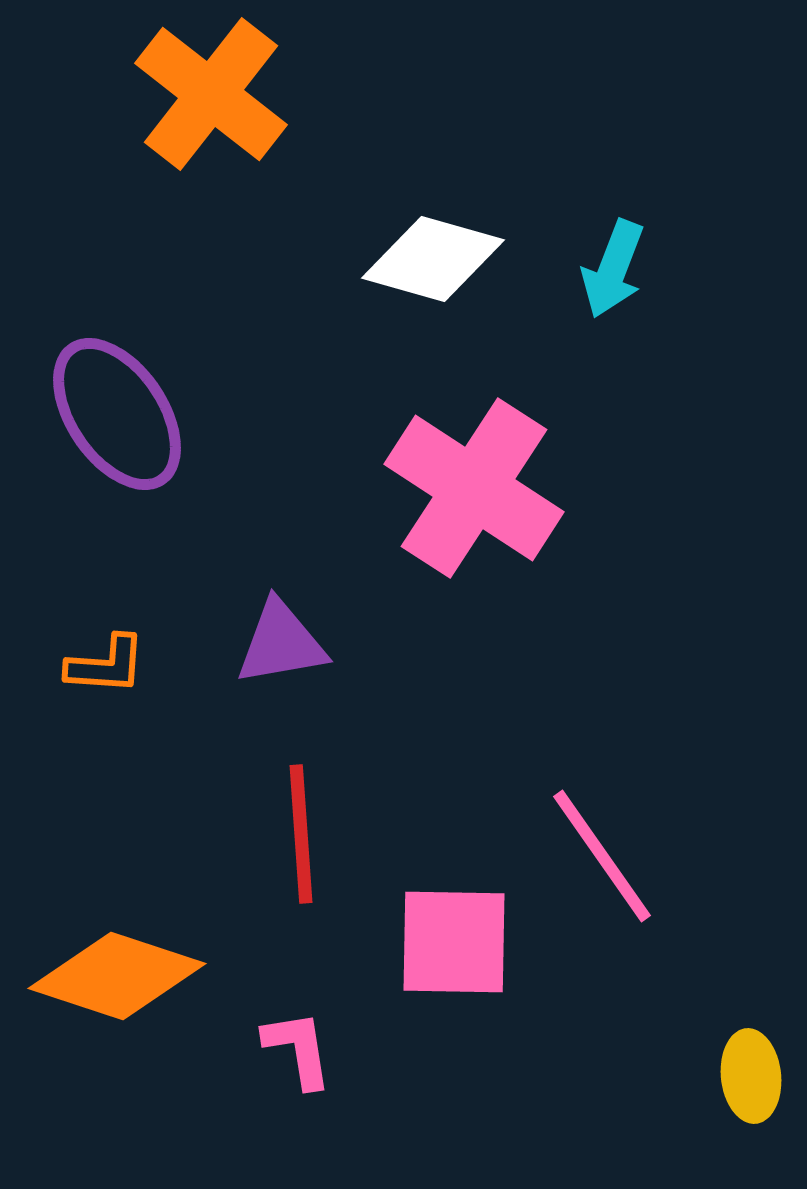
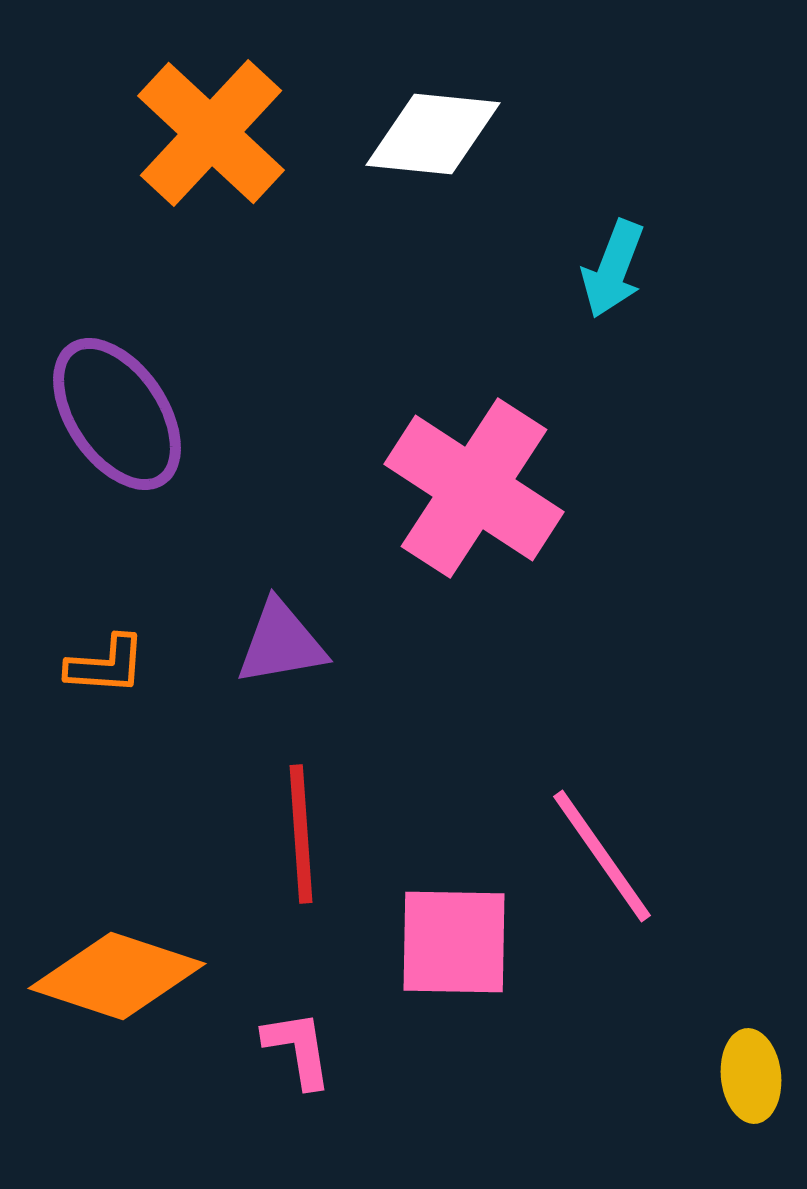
orange cross: moved 39 px down; rotated 5 degrees clockwise
white diamond: moved 125 px up; rotated 10 degrees counterclockwise
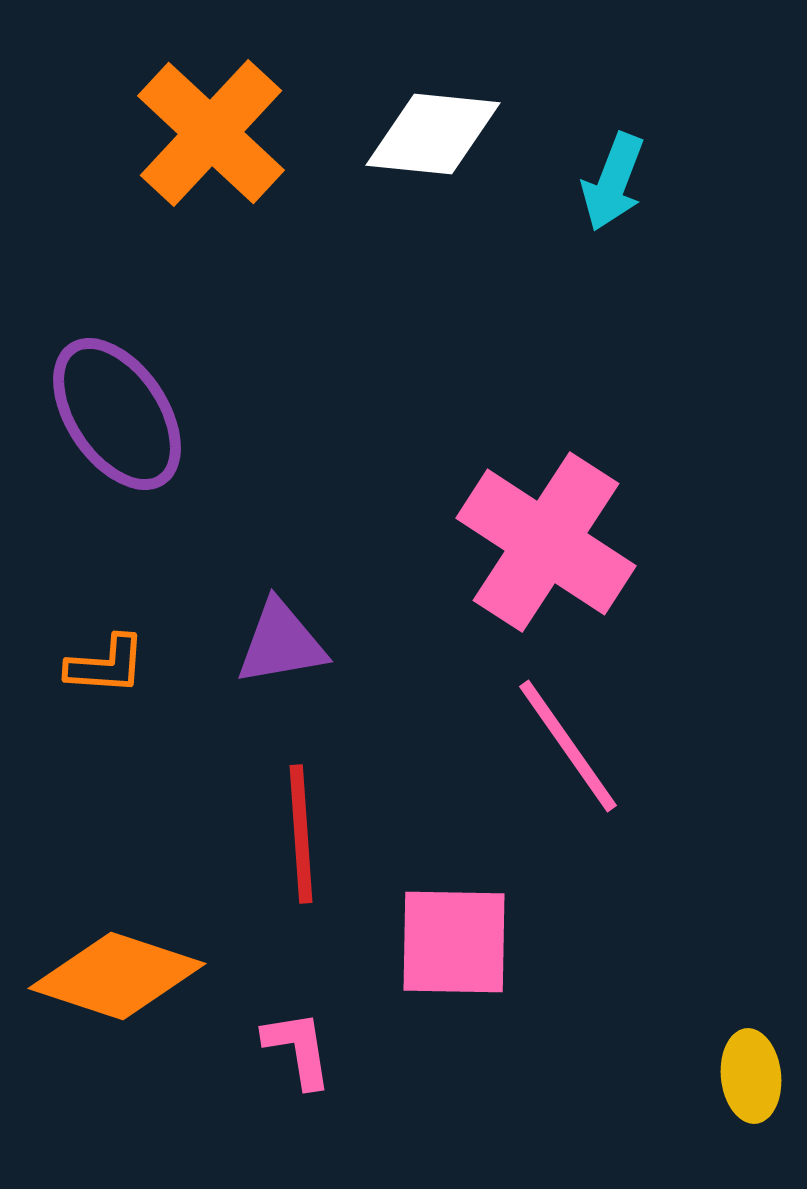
cyan arrow: moved 87 px up
pink cross: moved 72 px right, 54 px down
pink line: moved 34 px left, 110 px up
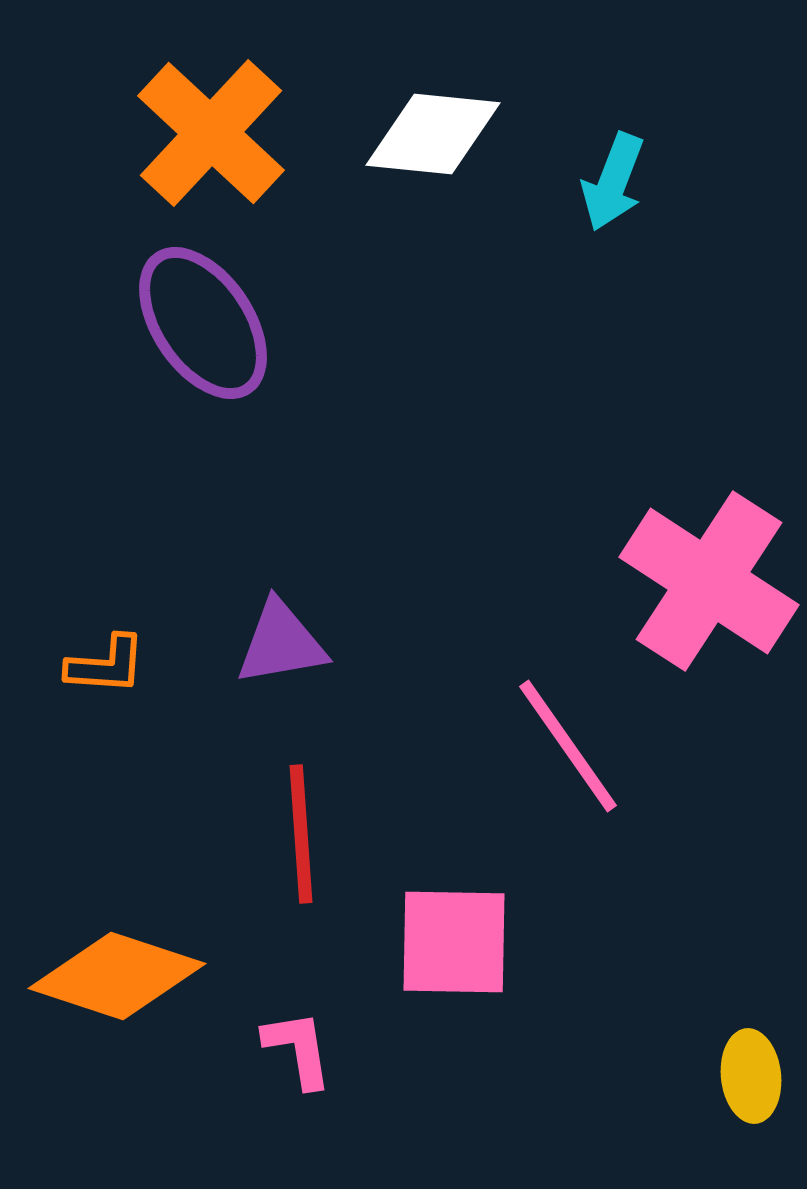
purple ellipse: moved 86 px right, 91 px up
pink cross: moved 163 px right, 39 px down
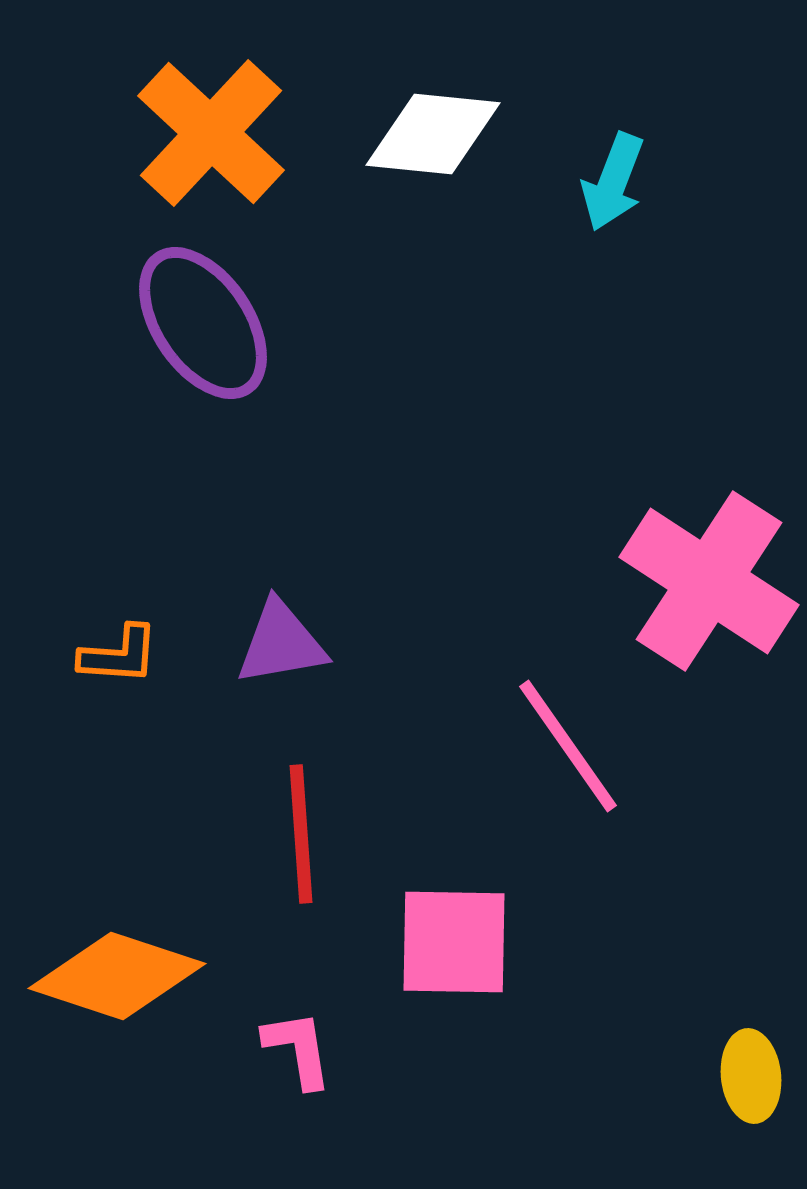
orange L-shape: moved 13 px right, 10 px up
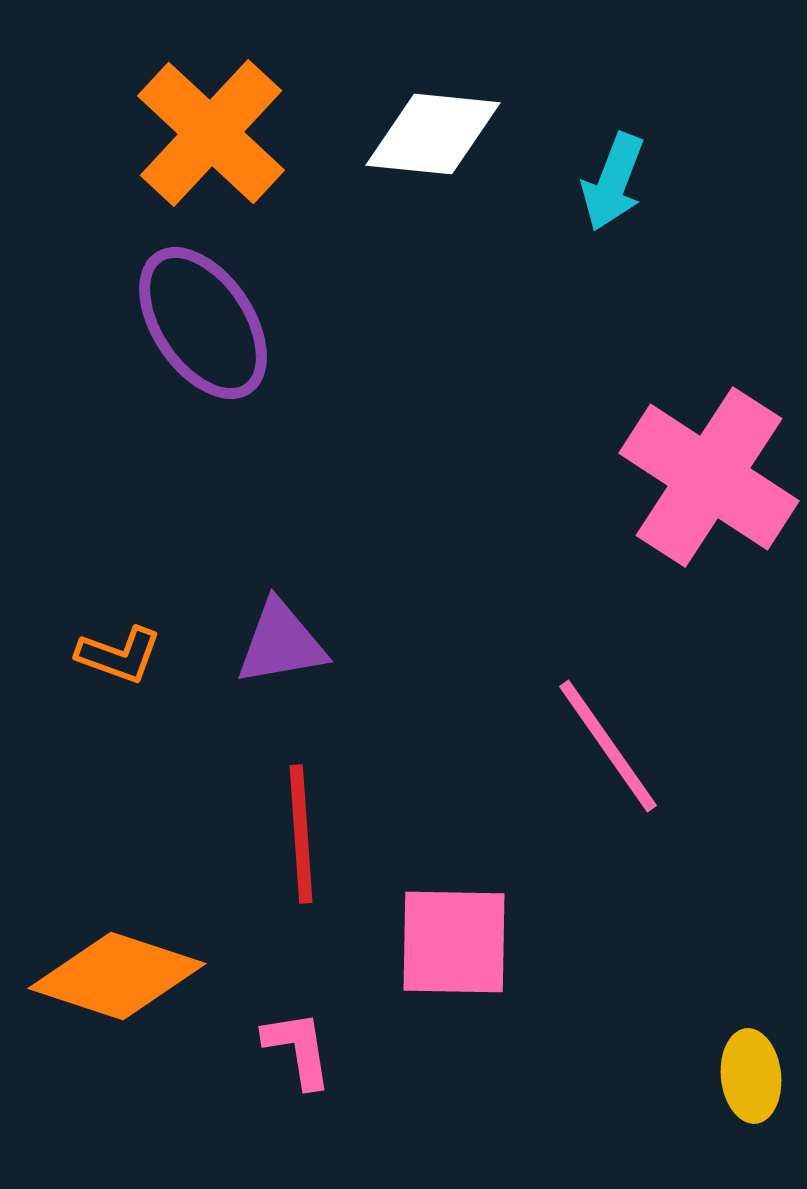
pink cross: moved 104 px up
orange L-shape: rotated 16 degrees clockwise
pink line: moved 40 px right
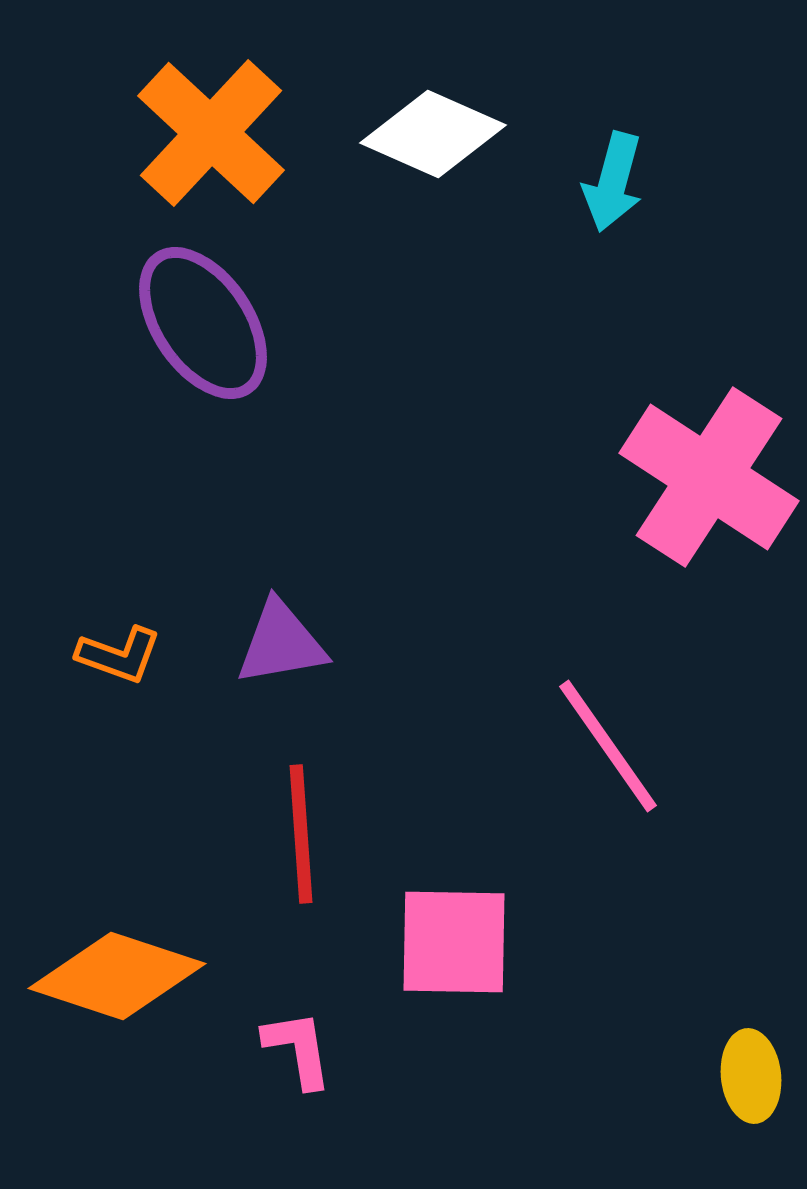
white diamond: rotated 18 degrees clockwise
cyan arrow: rotated 6 degrees counterclockwise
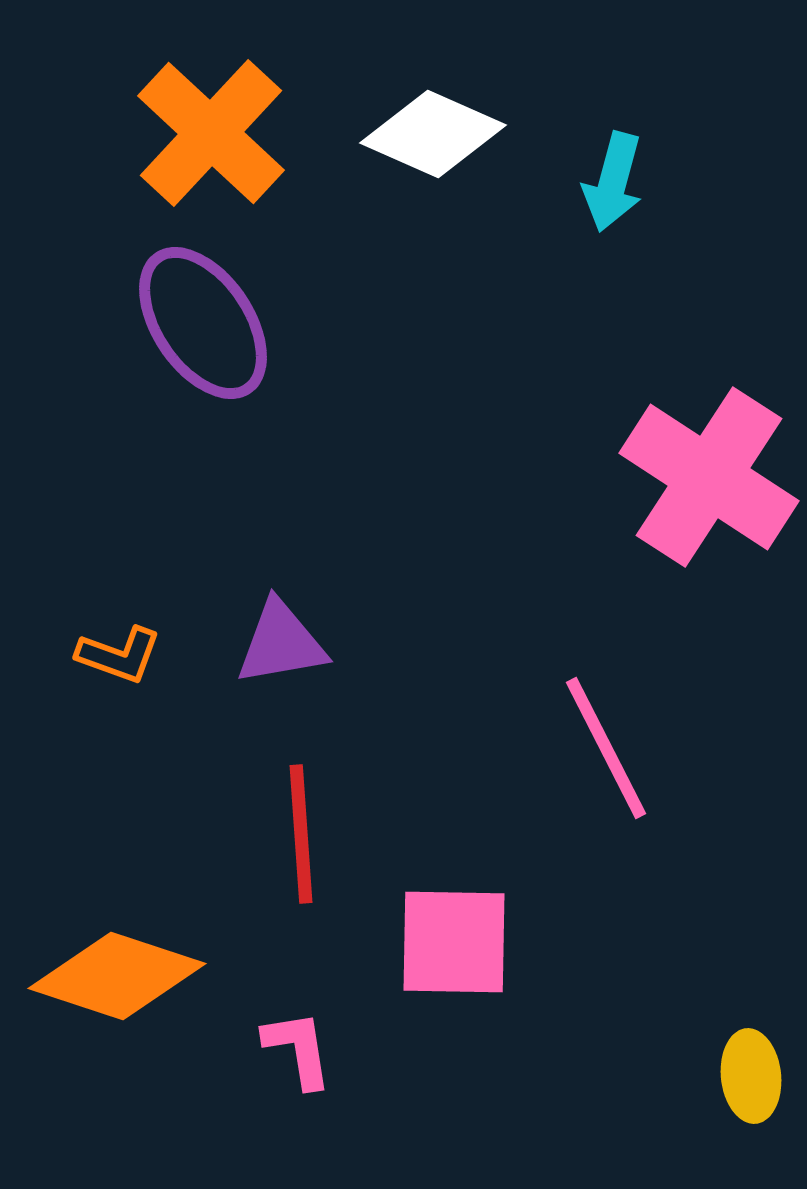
pink line: moved 2 px left, 2 px down; rotated 8 degrees clockwise
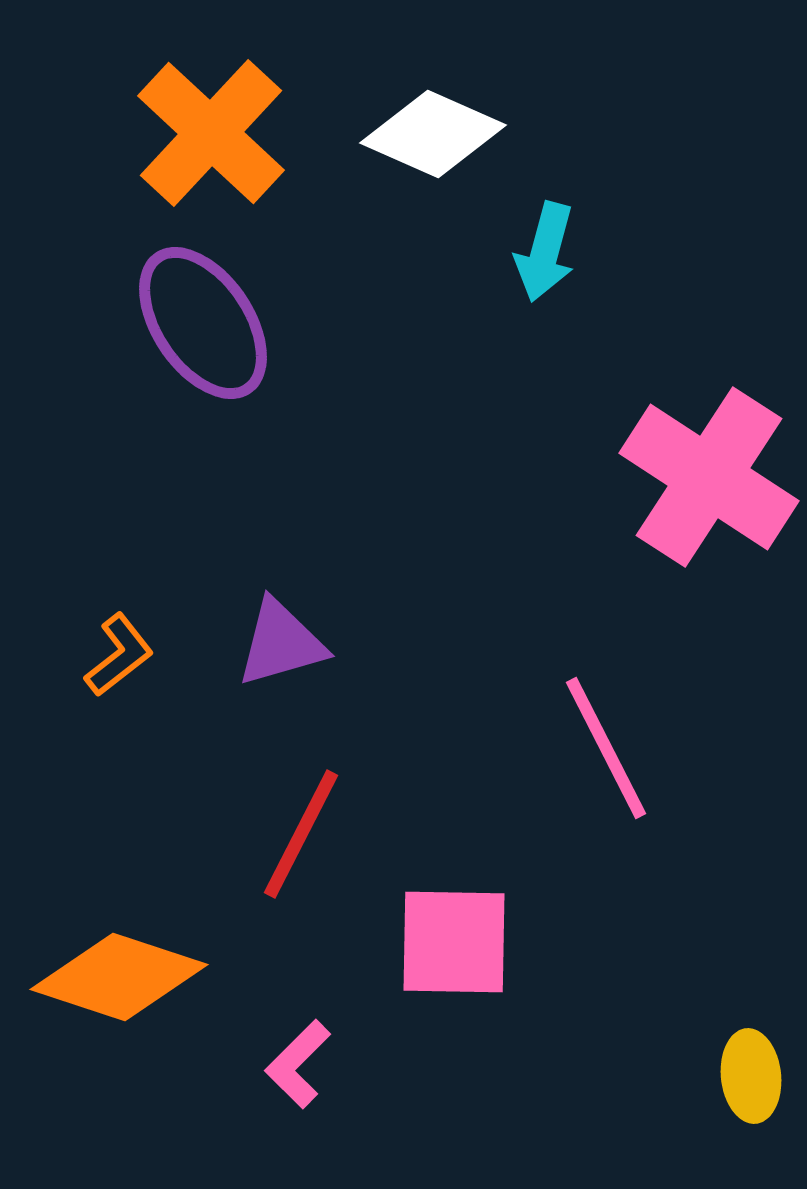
cyan arrow: moved 68 px left, 70 px down
purple triangle: rotated 6 degrees counterclockwise
orange L-shape: rotated 58 degrees counterclockwise
red line: rotated 31 degrees clockwise
orange diamond: moved 2 px right, 1 px down
pink L-shape: moved 15 px down; rotated 126 degrees counterclockwise
